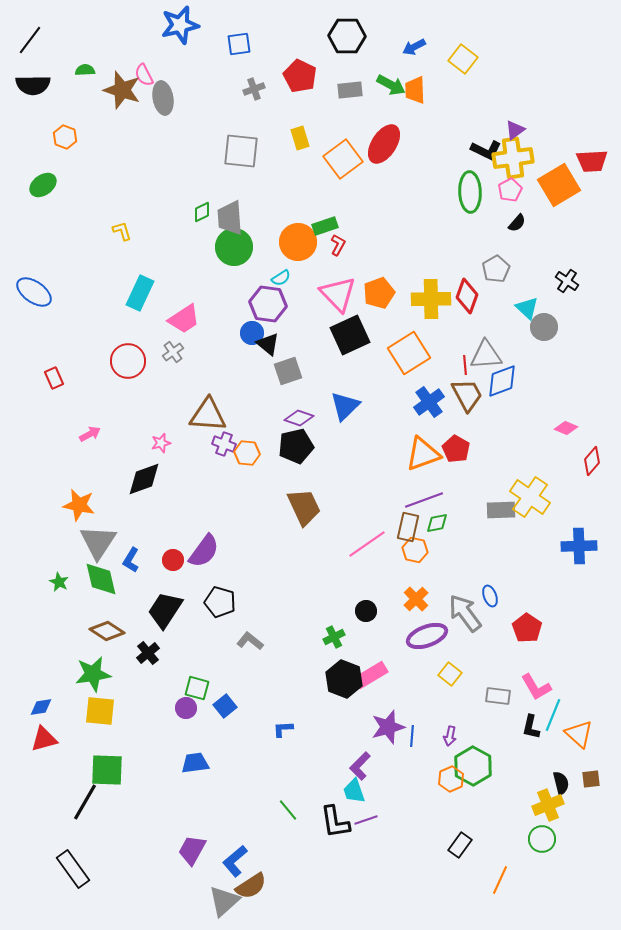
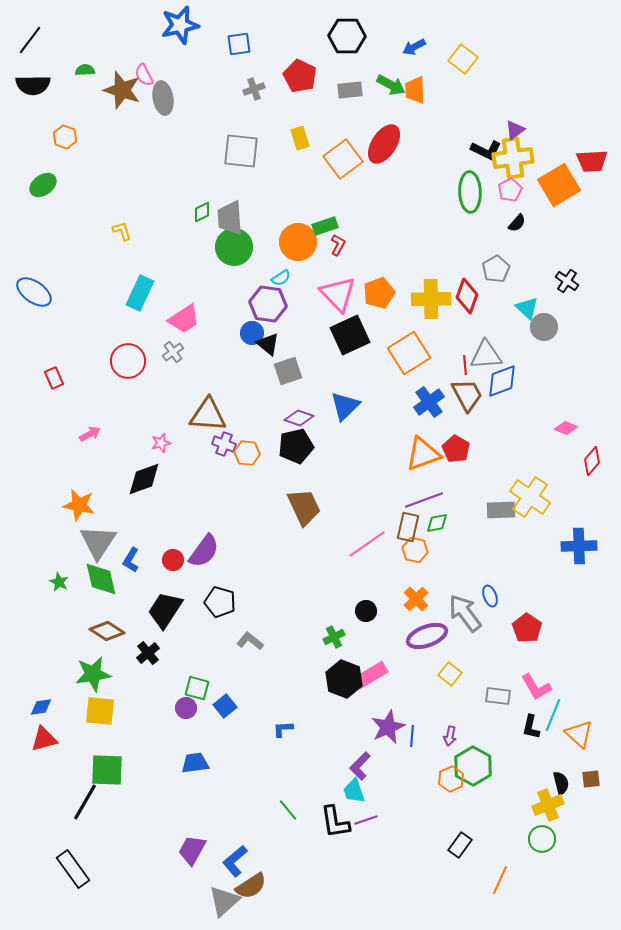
purple star at (388, 727): rotated 8 degrees counterclockwise
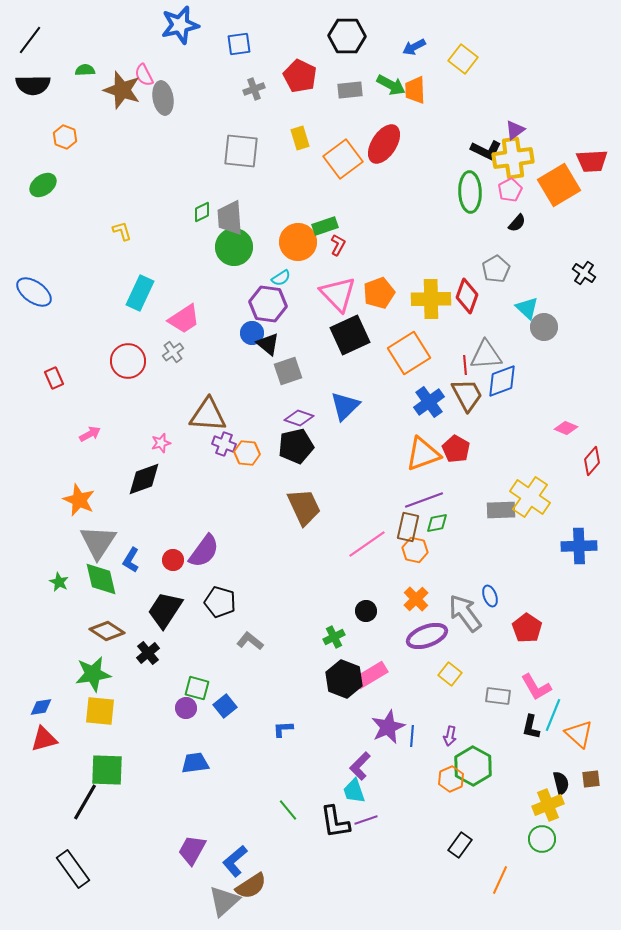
black cross at (567, 281): moved 17 px right, 8 px up
orange star at (79, 505): moved 5 px up; rotated 12 degrees clockwise
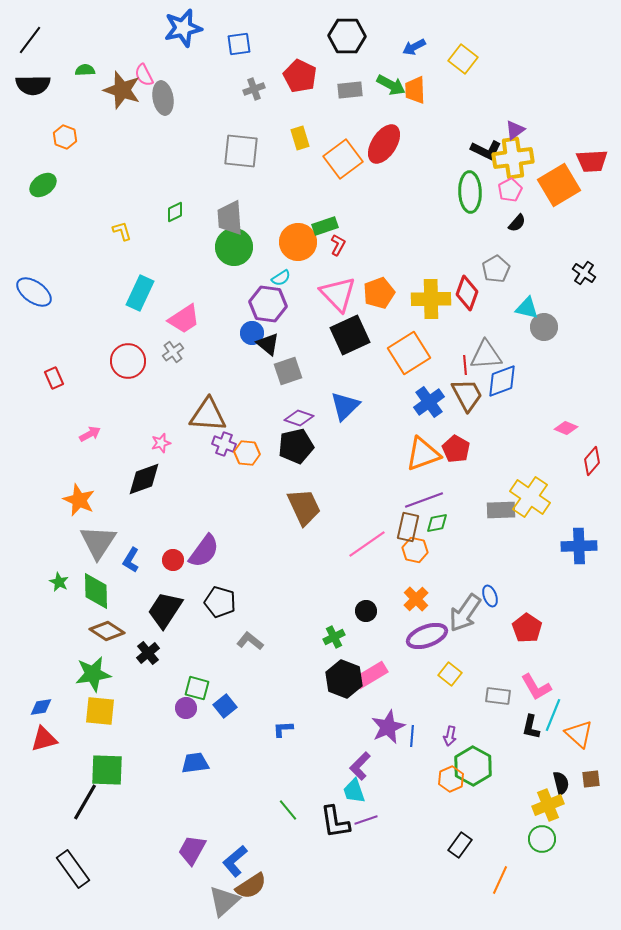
blue star at (180, 25): moved 3 px right, 3 px down
green diamond at (202, 212): moved 27 px left
red diamond at (467, 296): moved 3 px up
cyan triangle at (527, 308): rotated 30 degrees counterclockwise
green diamond at (101, 579): moved 5 px left, 12 px down; rotated 12 degrees clockwise
gray arrow at (465, 613): rotated 108 degrees counterclockwise
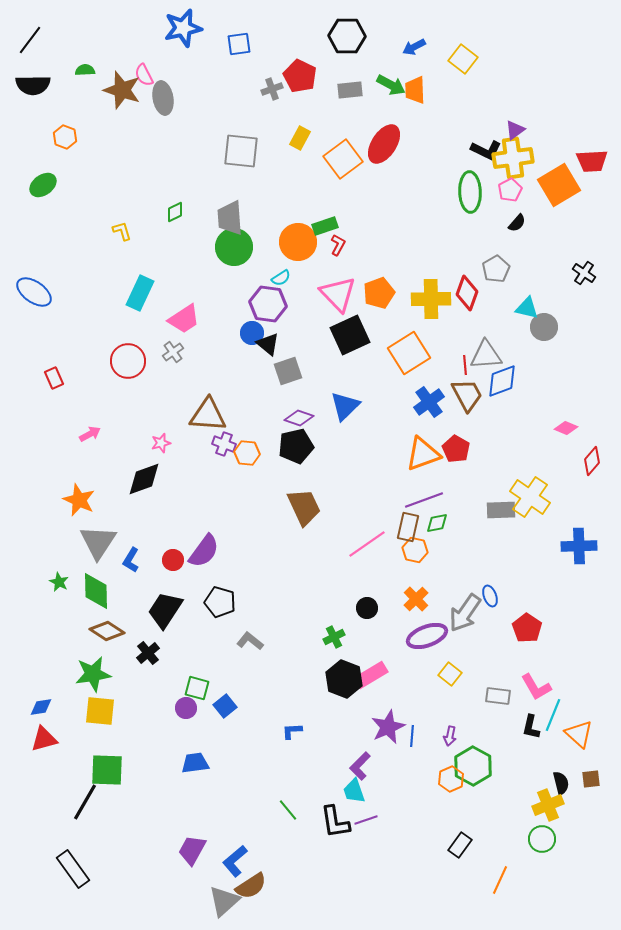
gray cross at (254, 89): moved 18 px right
yellow rectangle at (300, 138): rotated 45 degrees clockwise
black circle at (366, 611): moved 1 px right, 3 px up
blue L-shape at (283, 729): moved 9 px right, 2 px down
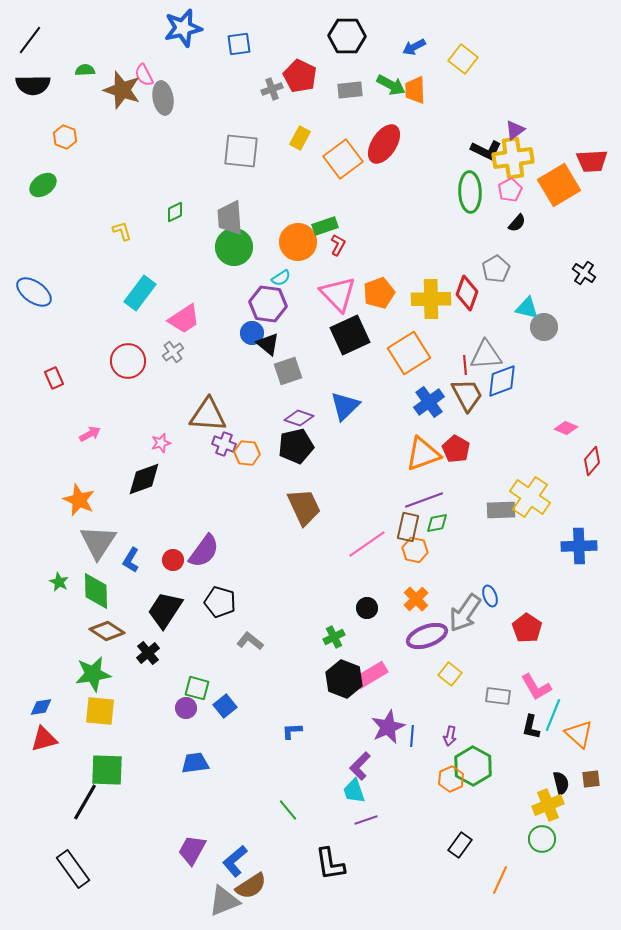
cyan rectangle at (140, 293): rotated 12 degrees clockwise
black L-shape at (335, 822): moved 5 px left, 42 px down
gray triangle at (224, 901): rotated 20 degrees clockwise
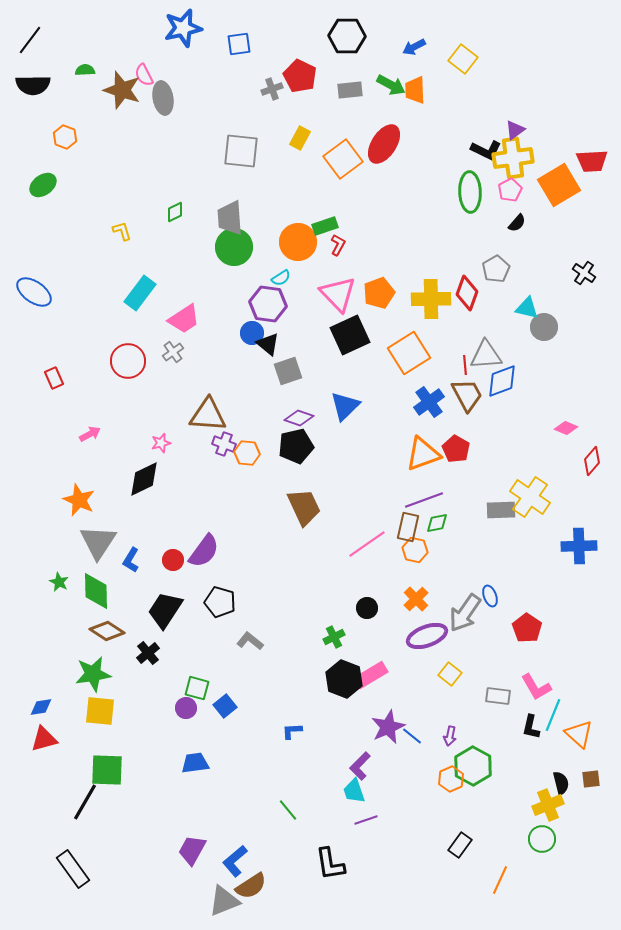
black diamond at (144, 479): rotated 6 degrees counterclockwise
blue line at (412, 736): rotated 55 degrees counterclockwise
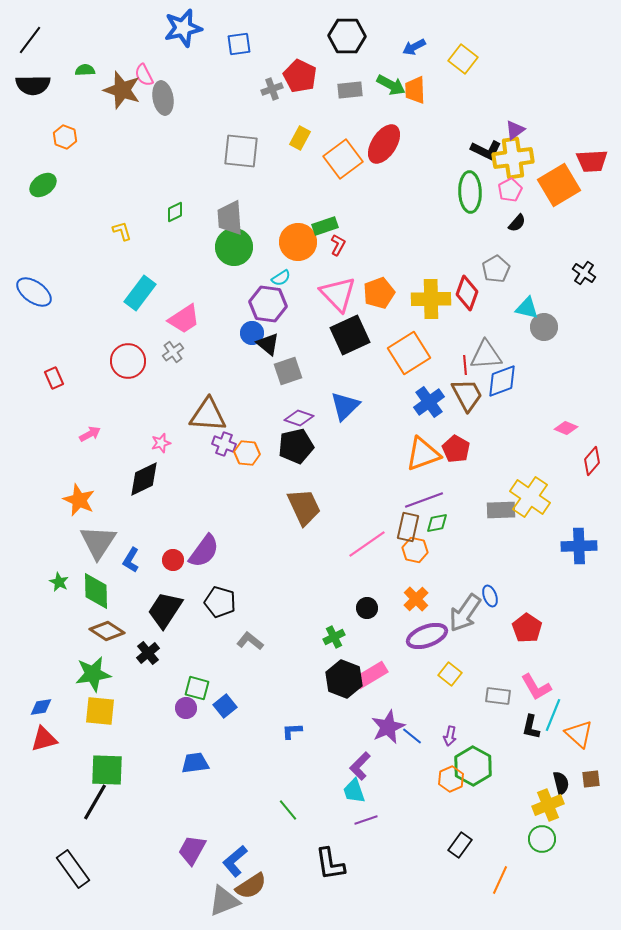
black line at (85, 802): moved 10 px right
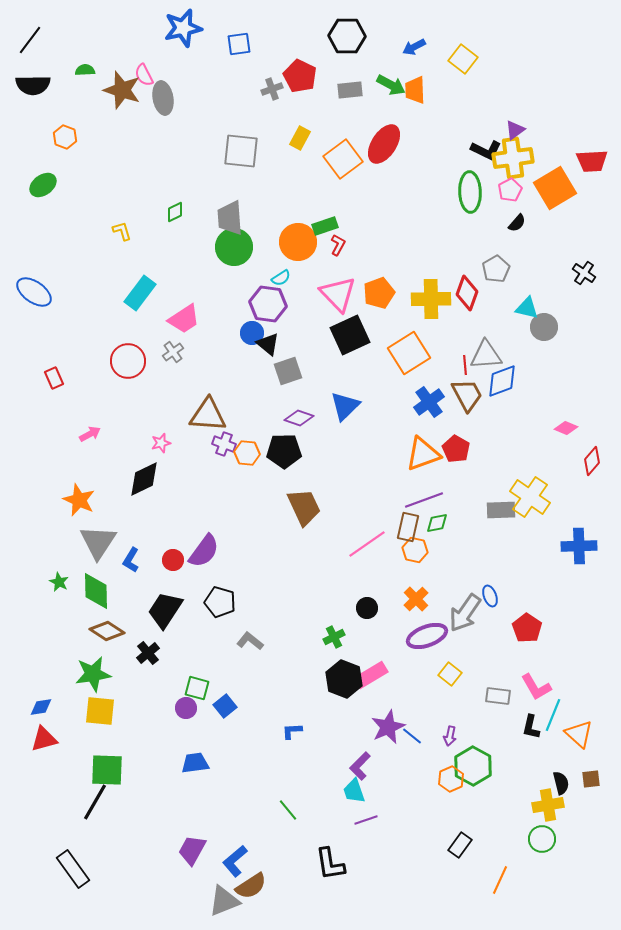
orange square at (559, 185): moved 4 px left, 3 px down
black pentagon at (296, 446): moved 12 px left, 5 px down; rotated 12 degrees clockwise
yellow cross at (548, 805): rotated 12 degrees clockwise
